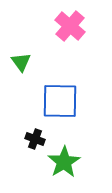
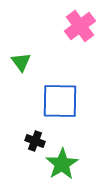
pink cross: moved 10 px right; rotated 12 degrees clockwise
black cross: moved 2 px down
green star: moved 2 px left, 2 px down
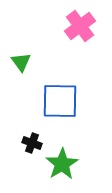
black cross: moved 3 px left, 2 px down
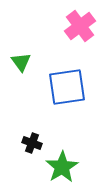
blue square: moved 7 px right, 14 px up; rotated 9 degrees counterclockwise
green star: moved 3 px down
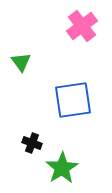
pink cross: moved 2 px right
blue square: moved 6 px right, 13 px down
green star: moved 1 px down
